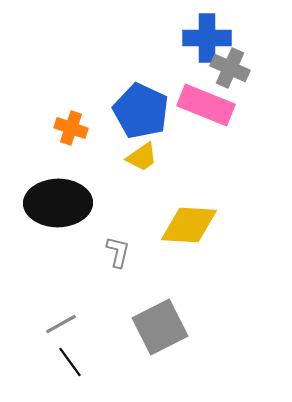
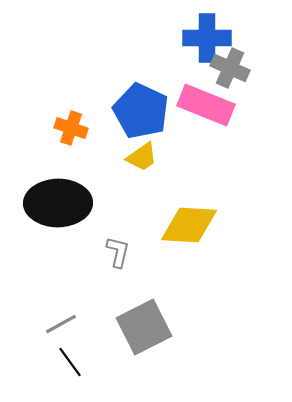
gray square: moved 16 px left
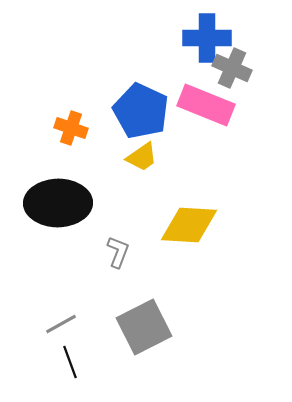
gray cross: moved 2 px right
gray L-shape: rotated 8 degrees clockwise
black line: rotated 16 degrees clockwise
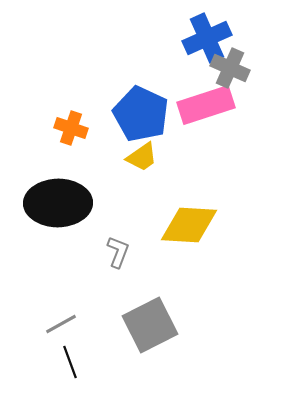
blue cross: rotated 24 degrees counterclockwise
gray cross: moved 2 px left
pink rectangle: rotated 40 degrees counterclockwise
blue pentagon: moved 3 px down
gray square: moved 6 px right, 2 px up
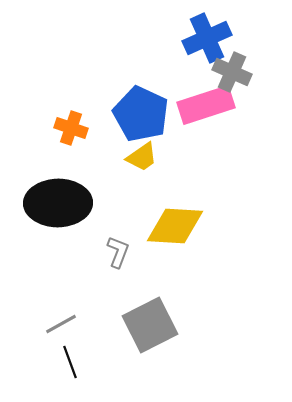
gray cross: moved 2 px right, 4 px down
yellow diamond: moved 14 px left, 1 px down
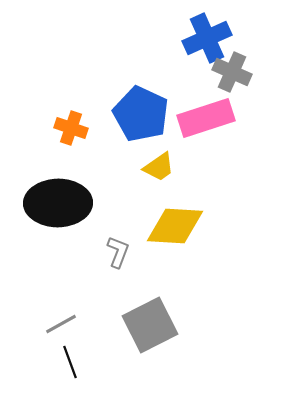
pink rectangle: moved 13 px down
yellow trapezoid: moved 17 px right, 10 px down
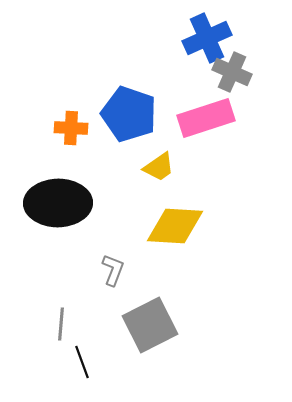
blue pentagon: moved 12 px left; rotated 6 degrees counterclockwise
orange cross: rotated 16 degrees counterclockwise
gray L-shape: moved 5 px left, 18 px down
gray line: rotated 56 degrees counterclockwise
black line: moved 12 px right
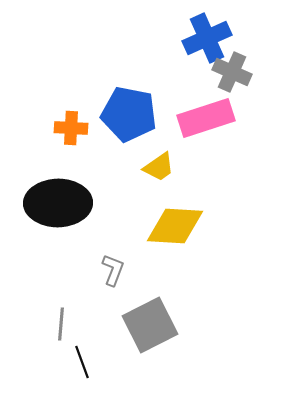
blue pentagon: rotated 8 degrees counterclockwise
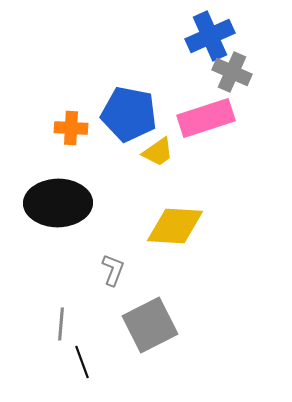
blue cross: moved 3 px right, 2 px up
yellow trapezoid: moved 1 px left, 15 px up
